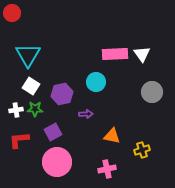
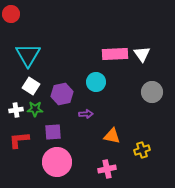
red circle: moved 1 px left, 1 px down
purple square: rotated 24 degrees clockwise
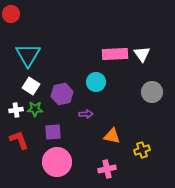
red L-shape: rotated 75 degrees clockwise
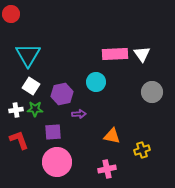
purple arrow: moved 7 px left
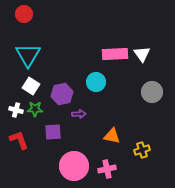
red circle: moved 13 px right
white cross: rotated 24 degrees clockwise
pink circle: moved 17 px right, 4 px down
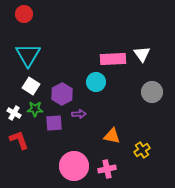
pink rectangle: moved 2 px left, 5 px down
purple hexagon: rotated 15 degrees counterclockwise
white cross: moved 2 px left, 3 px down; rotated 16 degrees clockwise
purple square: moved 1 px right, 9 px up
yellow cross: rotated 14 degrees counterclockwise
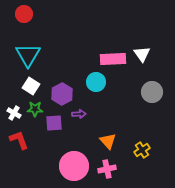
orange triangle: moved 4 px left, 5 px down; rotated 36 degrees clockwise
